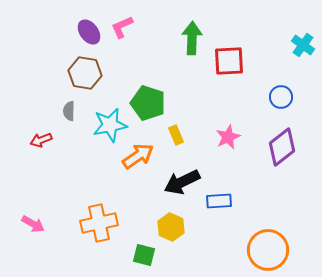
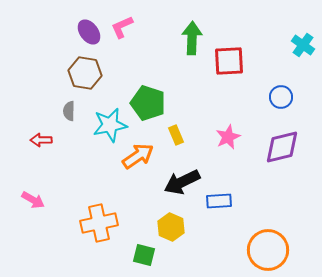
red arrow: rotated 20 degrees clockwise
purple diamond: rotated 24 degrees clockwise
pink arrow: moved 24 px up
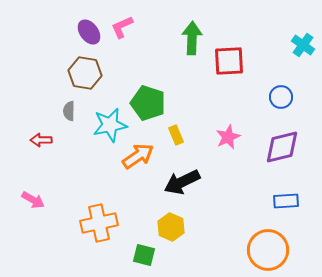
blue rectangle: moved 67 px right
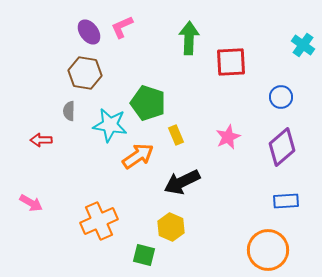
green arrow: moved 3 px left
red square: moved 2 px right, 1 px down
cyan star: rotated 20 degrees clockwise
purple diamond: rotated 27 degrees counterclockwise
pink arrow: moved 2 px left, 3 px down
orange cross: moved 2 px up; rotated 12 degrees counterclockwise
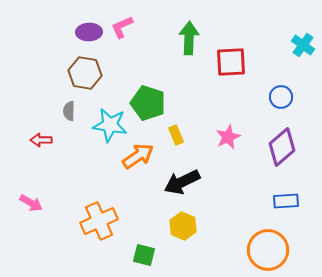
purple ellipse: rotated 55 degrees counterclockwise
yellow hexagon: moved 12 px right, 1 px up
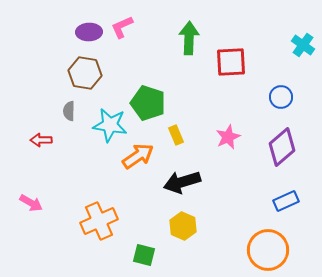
black arrow: rotated 9 degrees clockwise
blue rectangle: rotated 20 degrees counterclockwise
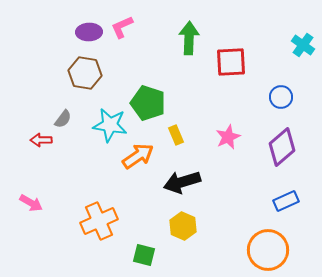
gray semicircle: moved 6 px left, 8 px down; rotated 144 degrees counterclockwise
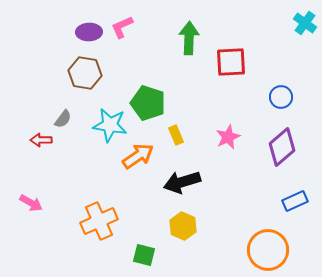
cyan cross: moved 2 px right, 22 px up
blue rectangle: moved 9 px right
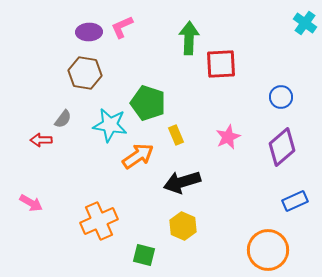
red square: moved 10 px left, 2 px down
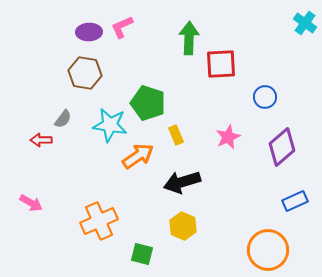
blue circle: moved 16 px left
green square: moved 2 px left, 1 px up
